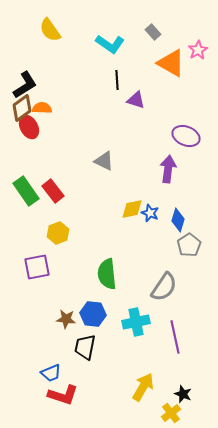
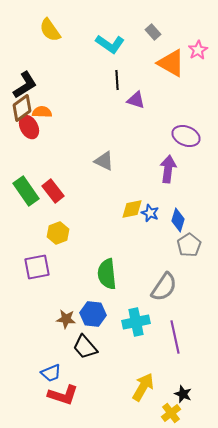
orange semicircle: moved 4 px down
black trapezoid: rotated 52 degrees counterclockwise
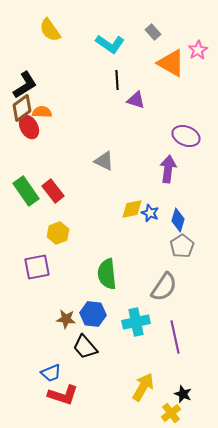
gray pentagon: moved 7 px left, 1 px down
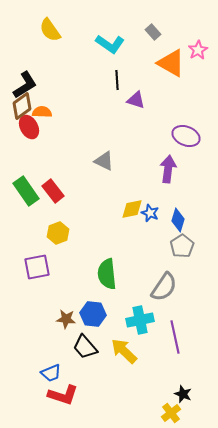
brown diamond: moved 2 px up
cyan cross: moved 4 px right, 2 px up
yellow arrow: moved 19 px left, 36 px up; rotated 76 degrees counterclockwise
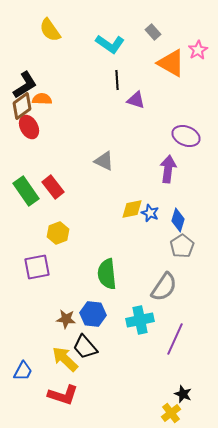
orange semicircle: moved 13 px up
red rectangle: moved 4 px up
purple line: moved 2 px down; rotated 36 degrees clockwise
yellow arrow: moved 59 px left, 8 px down
blue trapezoid: moved 28 px left, 2 px up; rotated 40 degrees counterclockwise
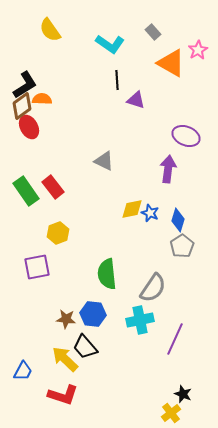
gray semicircle: moved 11 px left, 1 px down
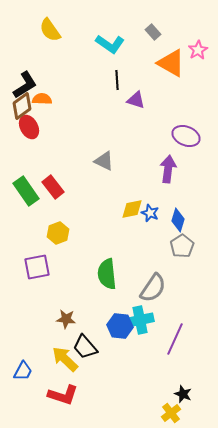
blue hexagon: moved 27 px right, 12 px down
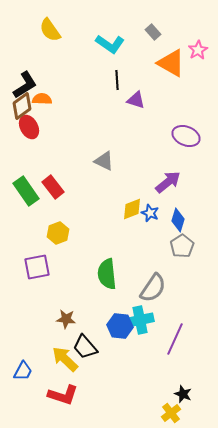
purple arrow: moved 13 px down; rotated 44 degrees clockwise
yellow diamond: rotated 10 degrees counterclockwise
